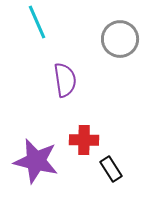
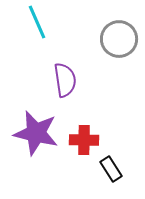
gray circle: moved 1 px left
purple star: moved 28 px up
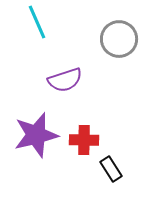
purple semicircle: rotated 80 degrees clockwise
purple star: moved 2 px down; rotated 27 degrees counterclockwise
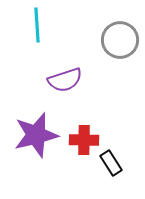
cyan line: moved 3 px down; rotated 20 degrees clockwise
gray circle: moved 1 px right, 1 px down
black rectangle: moved 6 px up
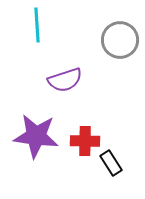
purple star: moved 1 px down; rotated 21 degrees clockwise
red cross: moved 1 px right, 1 px down
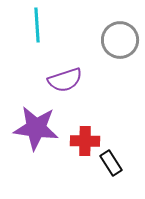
purple star: moved 8 px up
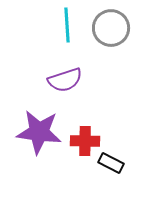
cyan line: moved 30 px right
gray circle: moved 9 px left, 12 px up
purple star: moved 3 px right, 4 px down
black rectangle: rotated 30 degrees counterclockwise
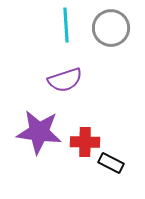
cyan line: moved 1 px left
red cross: moved 1 px down
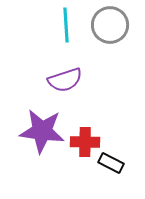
gray circle: moved 1 px left, 3 px up
purple star: moved 3 px right, 1 px up
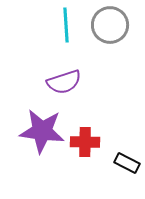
purple semicircle: moved 1 px left, 2 px down
black rectangle: moved 16 px right
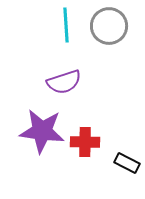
gray circle: moved 1 px left, 1 px down
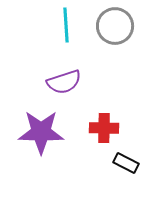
gray circle: moved 6 px right
purple star: moved 1 px left, 1 px down; rotated 6 degrees counterclockwise
red cross: moved 19 px right, 14 px up
black rectangle: moved 1 px left
